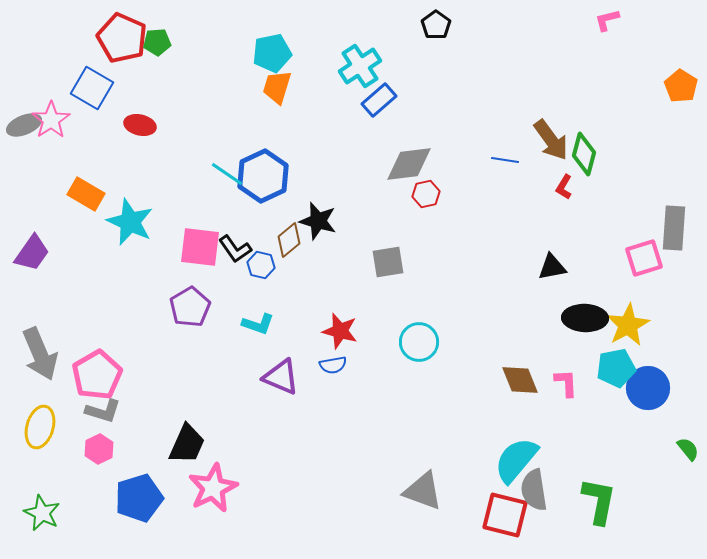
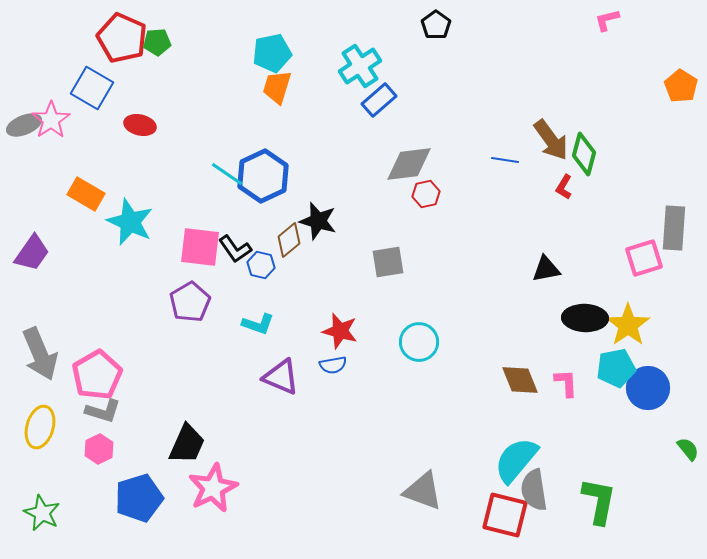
black triangle at (552, 267): moved 6 px left, 2 px down
purple pentagon at (190, 307): moved 5 px up
yellow star at (628, 325): rotated 6 degrees counterclockwise
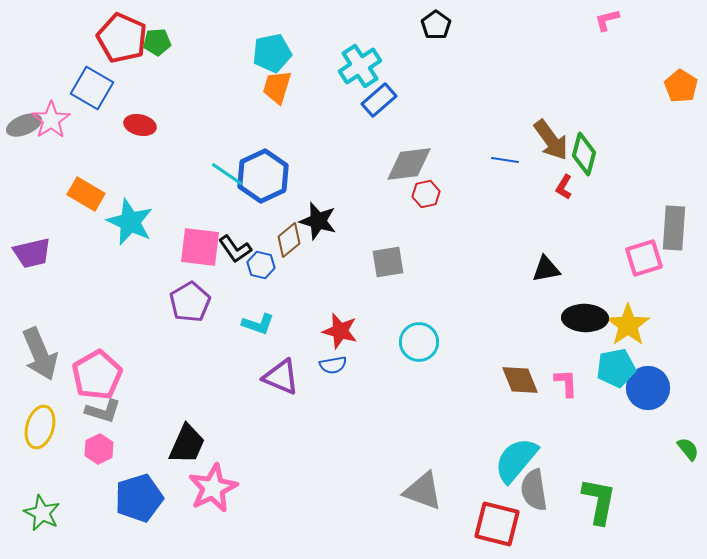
purple trapezoid at (32, 253): rotated 42 degrees clockwise
red square at (505, 515): moved 8 px left, 9 px down
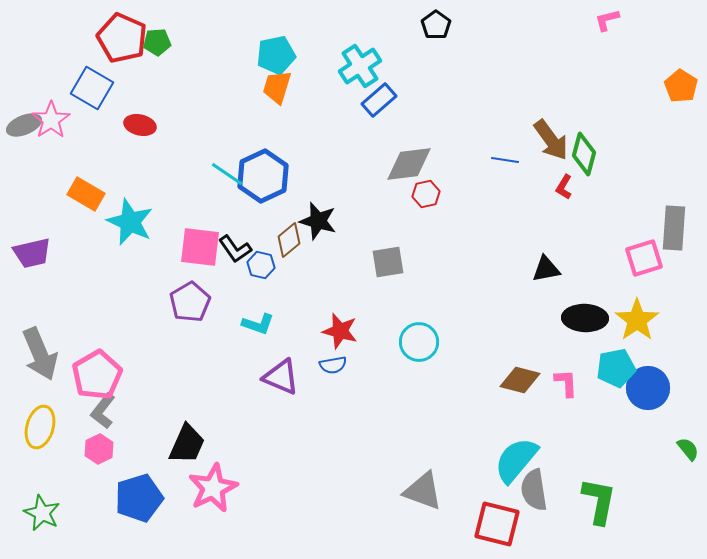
cyan pentagon at (272, 53): moved 4 px right, 2 px down
yellow star at (628, 325): moved 9 px right, 5 px up
brown diamond at (520, 380): rotated 54 degrees counterclockwise
gray L-shape at (103, 411): rotated 111 degrees clockwise
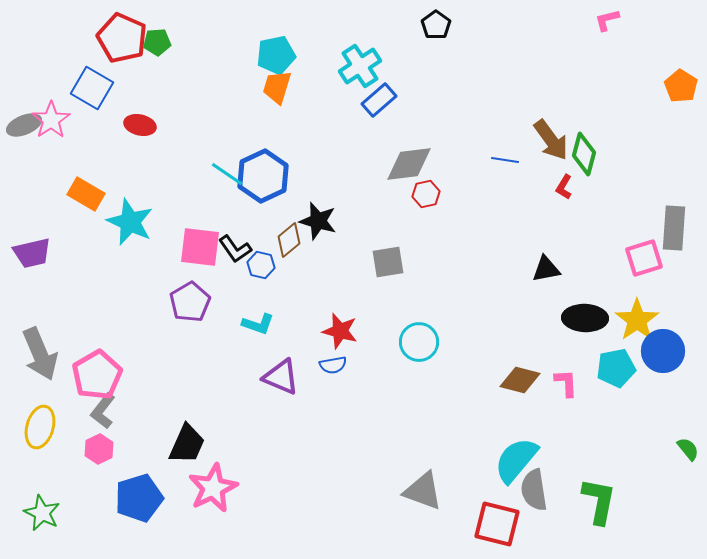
blue circle at (648, 388): moved 15 px right, 37 px up
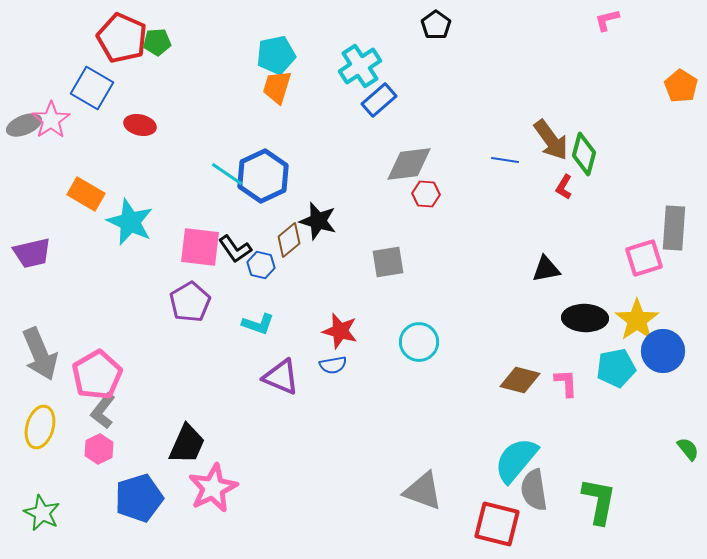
red hexagon at (426, 194): rotated 16 degrees clockwise
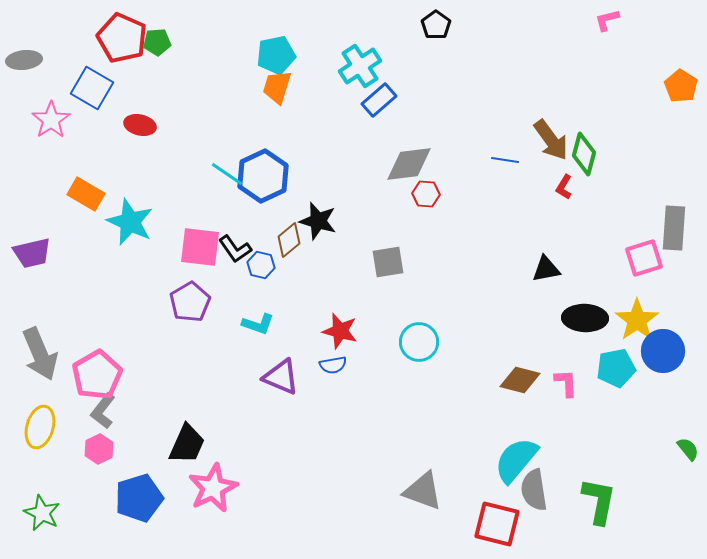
gray ellipse at (24, 125): moved 65 px up; rotated 16 degrees clockwise
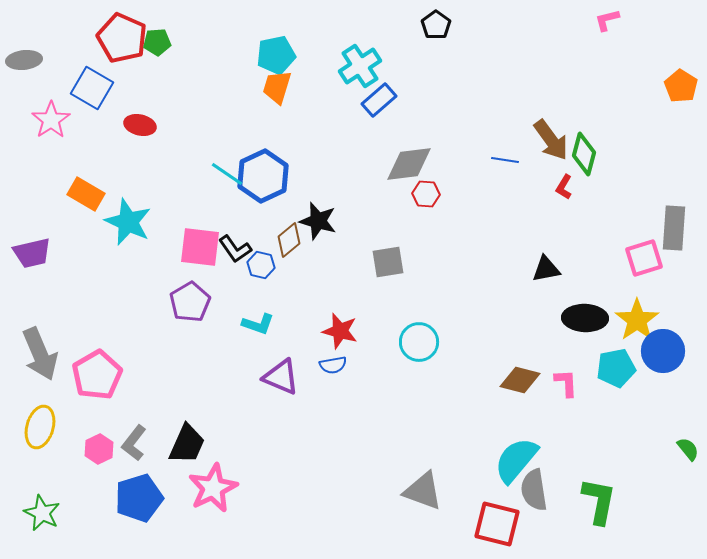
cyan star at (130, 222): moved 2 px left
gray L-shape at (103, 411): moved 31 px right, 32 px down
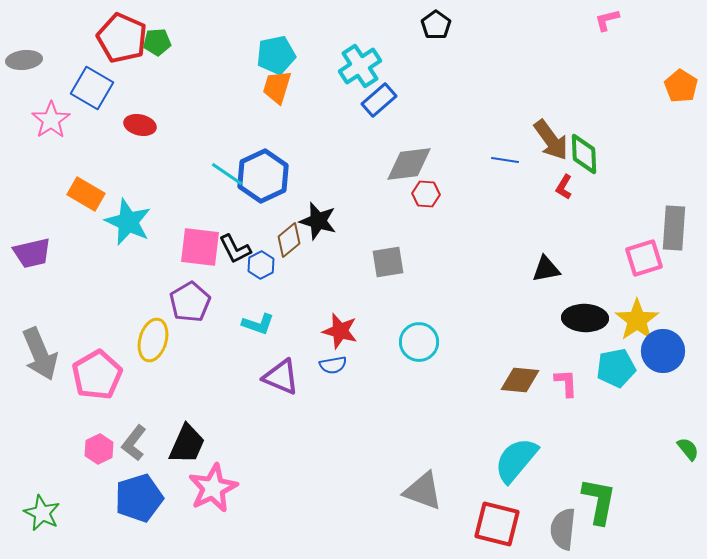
green diamond at (584, 154): rotated 18 degrees counterclockwise
black L-shape at (235, 249): rotated 8 degrees clockwise
blue hexagon at (261, 265): rotated 20 degrees clockwise
brown diamond at (520, 380): rotated 9 degrees counterclockwise
yellow ellipse at (40, 427): moved 113 px right, 87 px up
gray semicircle at (534, 490): moved 29 px right, 39 px down; rotated 15 degrees clockwise
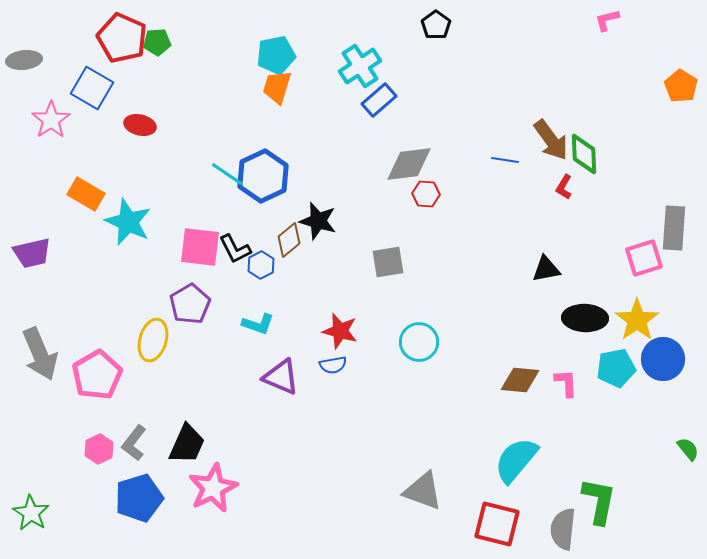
purple pentagon at (190, 302): moved 2 px down
blue circle at (663, 351): moved 8 px down
green star at (42, 513): moved 11 px left; rotated 6 degrees clockwise
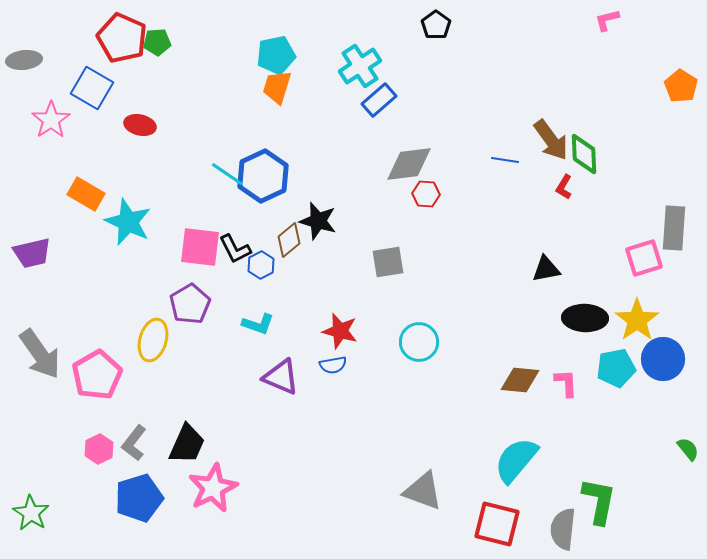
gray arrow at (40, 354): rotated 12 degrees counterclockwise
